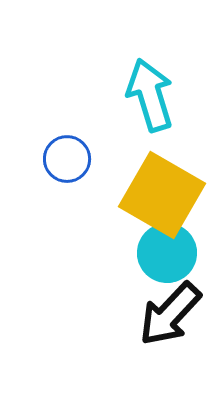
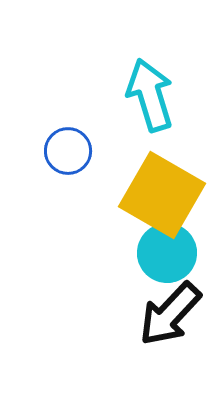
blue circle: moved 1 px right, 8 px up
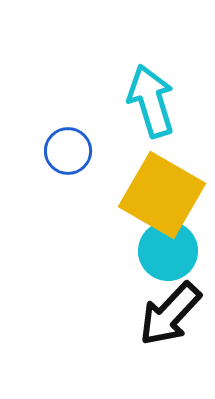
cyan arrow: moved 1 px right, 6 px down
cyan circle: moved 1 px right, 2 px up
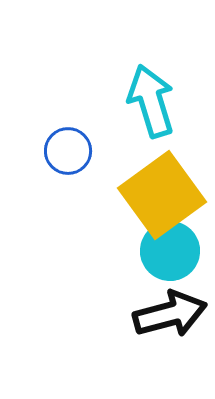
yellow square: rotated 24 degrees clockwise
cyan circle: moved 2 px right
black arrow: rotated 148 degrees counterclockwise
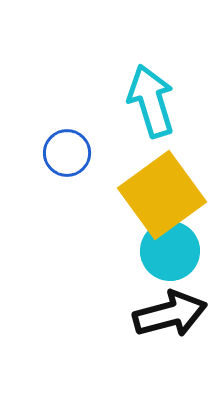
blue circle: moved 1 px left, 2 px down
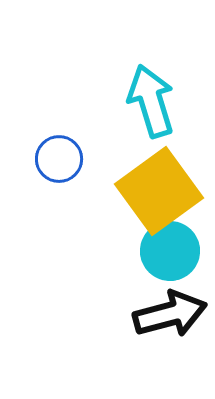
blue circle: moved 8 px left, 6 px down
yellow square: moved 3 px left, 4 px up
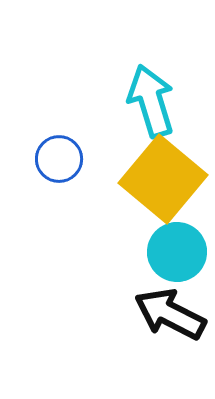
yellow square: moved 4 px right, 12 px up; rotated 14 degrees counterclockwise
cyan circle: moved 7 px right, 1 px down
black arrow: rotated 138 degrees counterclockwise
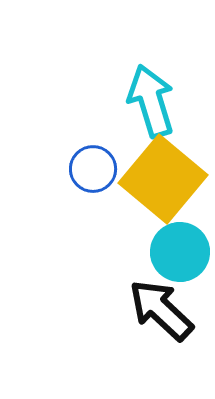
blue circle: moved 34 px right, 10 px down
cyan circle: moved 3 px right
black arrow: moved 9 px left, 4 px up; rotated 16 degrees clockwise
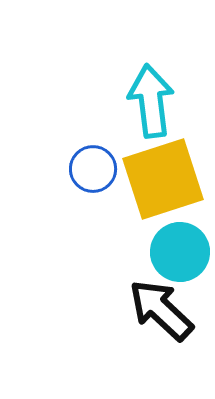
cyan arrow: rotated 10 degrees clockwise
yellow square: rotated 32 degrees clockwise
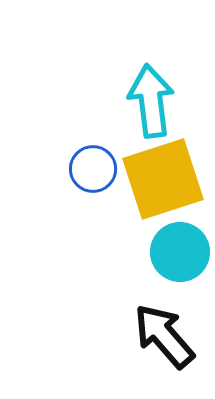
black arrow: moved 3 px right, 26 px down; rotated 6 degrees clockwise
